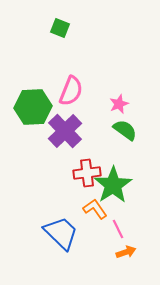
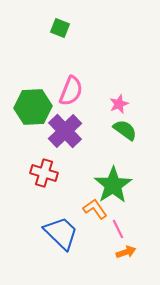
red cross: moved 43 px left; rotated 24 degrees clockwise
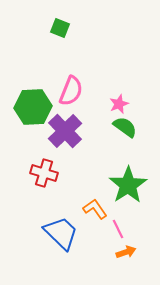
green semicircle: moved 3 px up
green star: moved 15 px right
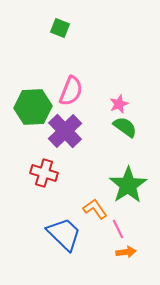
blue trapezoid: moved 3 px right, 1 px down
orange arrow: rotated 12 degrees clockwise
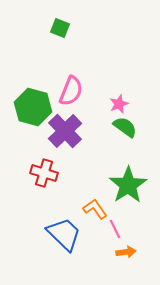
green hexagon: rotated 18 degrees clockwise
pink line: moved 3 px left
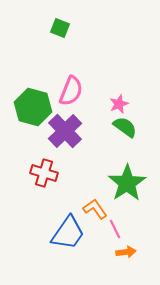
green star: moved 1 px left, 2 px up
blue trapezoid: moved 4 px right, 1 px up; rotated 81 degrees clockwise
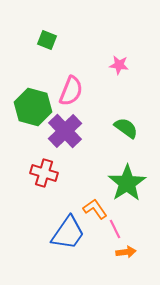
green square: moved 13 px left, 12 px down
pink star: moved 39 px up; rotated 30 degrees clockwise
green semicircle: moved 1 px right, 1 px down
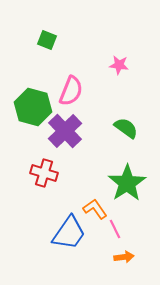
blue trapezoid: moved 1 px right
orange arrow: moved 2 px left, 5 px down
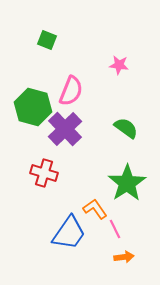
purple cross: moved 2 px up
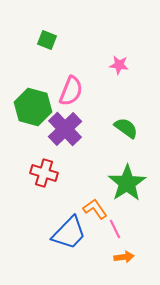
blue trapezoid: rotated 9 degrees clockwise
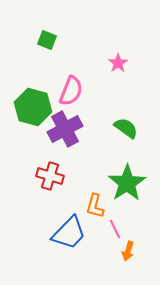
pink star: moved 1 px left, 2 px up; rotated 30 degrees clockwise
purple cross: rotated 16 degrees clockwise
red cross: moved 6 px right, 3 px down
orange L-shape: moved 3 px up; rotated 130 degrees counterclockwise
orange arrow: moved 4 px right, 6 px up; rotated 114 degrees clockwise
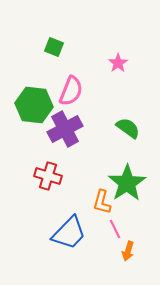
green square: moved 7 px right, 7 px down
green hexagon: moved 1 px right, 2 px up; rotated 9 degrees counterclockwise
green semicircle: moved 2 px right
red cross: moved 2 px left
orange L-shape: moved 7 px right, 4 px up
